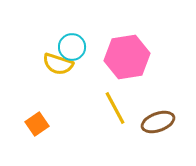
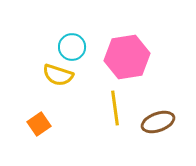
yellow semicircle: moved 11 px down
yellow line: rotated 20 degrees clockwise
orange square: moved 2 px right
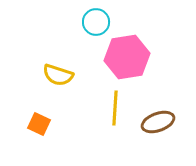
cyan circle: moved 24 px right, 25 px up
yellow line: rotated 12 degrees clockwise
orange square: rotated 30 degrees counterclockwise
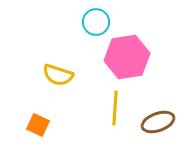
orange square: moved 1 px left, 1 px down
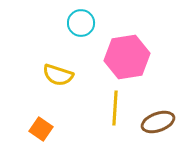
cyan circle: moved 15 px left, 1 px down
orange square: moved 3 px right, 4 px down; rotated 10 degrees clockwise
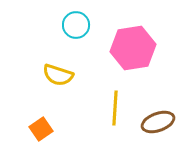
cyan circle: moved 5 px left, 2 px down
pink hexagon: moved 6 px right, 9 px up
orange square: rotated 20 degrees clockwise
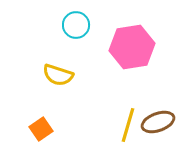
pink hexagon: moved 1 px left, 1 px up
yellow line: moved 13 px right, 17 px down; rotated 12 degrees clockwise
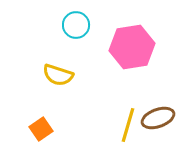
brown ellipse: moved 4 px up
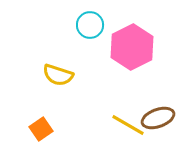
cyan circle: moved 14 px right
pink hexagon: rotated 18 degrees counterclockwise
yellow line: rotated 76 degrees counterclockwise
